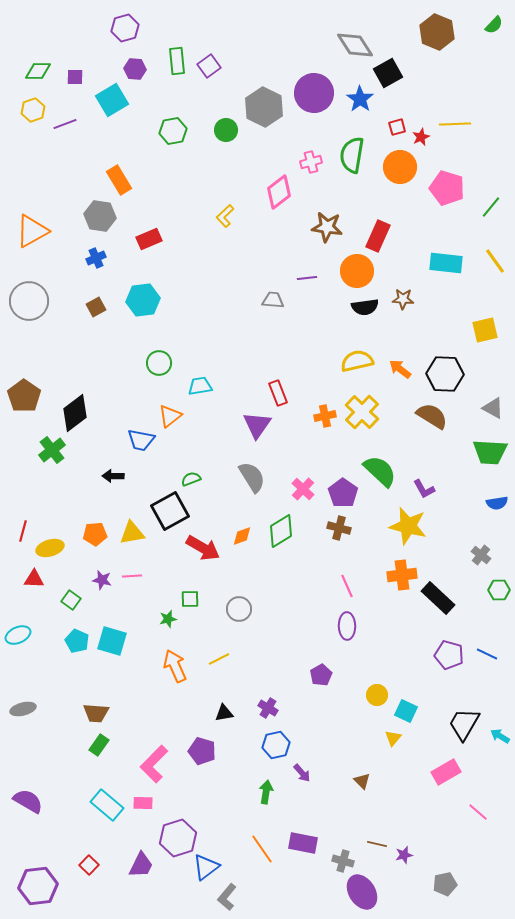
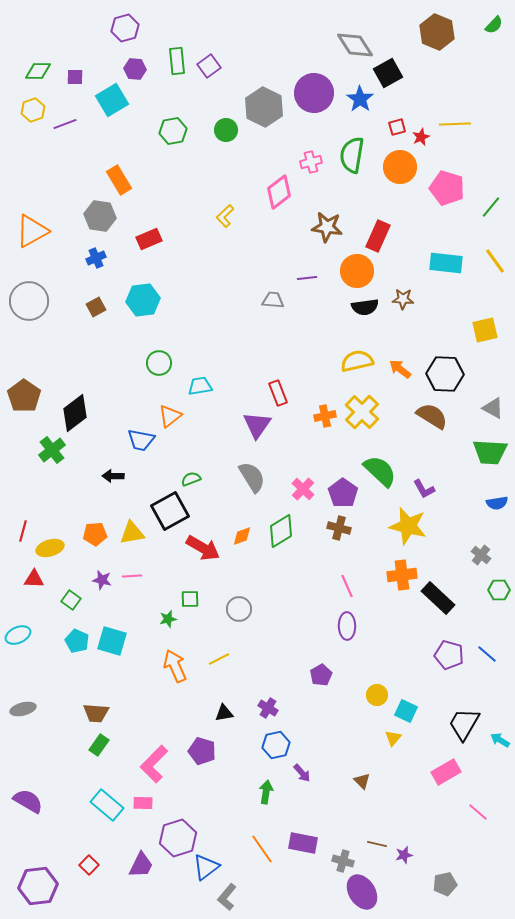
blue line at (487, 654): rotated 15 degrees clockwise
cyan arrow at (500, 736): moved 4 px down
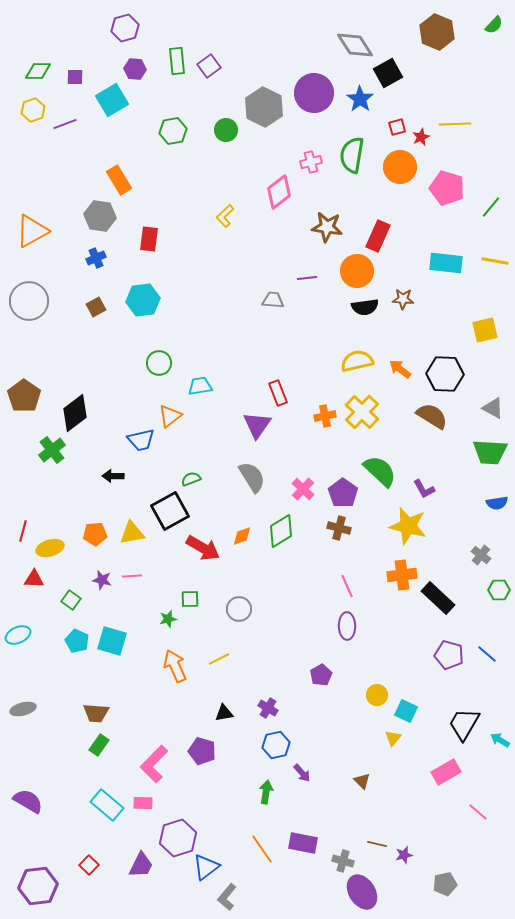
red rectangle at (149, 239): rotated 60 degrees counterclockwise
yellow line at (495, 261): rotated 44 degrees counterclockwise
blue trapezoid at (141, 440): rotated 24 degrees counterclockwise
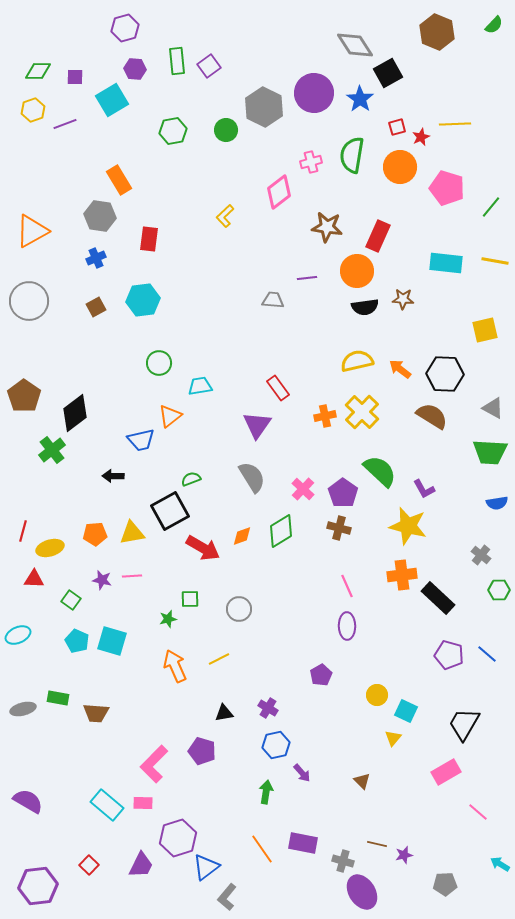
red rectangle at (278, 393): moved 5 px up; rotated 15 degrees counterclockwise
cyan arrow at (500, 740): moved 124 px down
green rectangle at (99, 745): moved 41 px left, 47 px up; rotated 65 degrees clockwise
gray pentagon at (445, 884): rotated 10 degrees clockwise
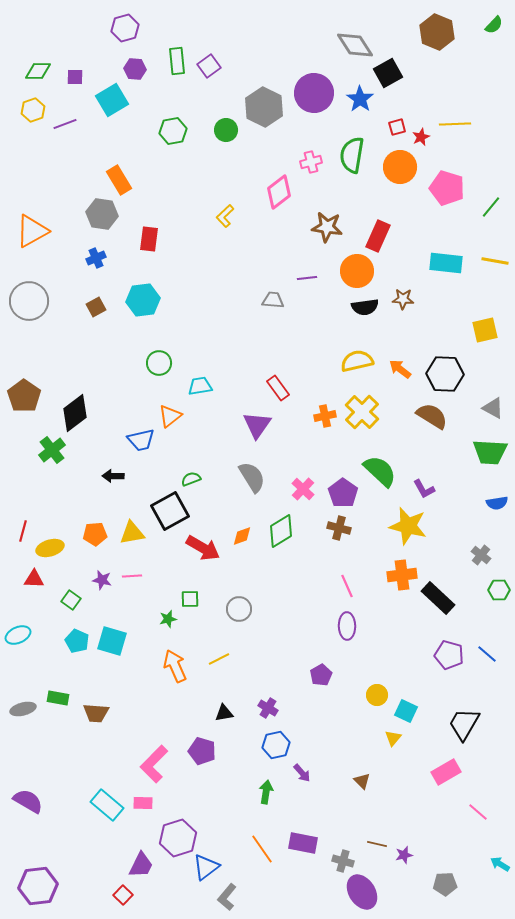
gray hexagon at (100, 216): moved 2 px right, 2 px up
red square at (89, 865): moved 34 px right, 30 px down
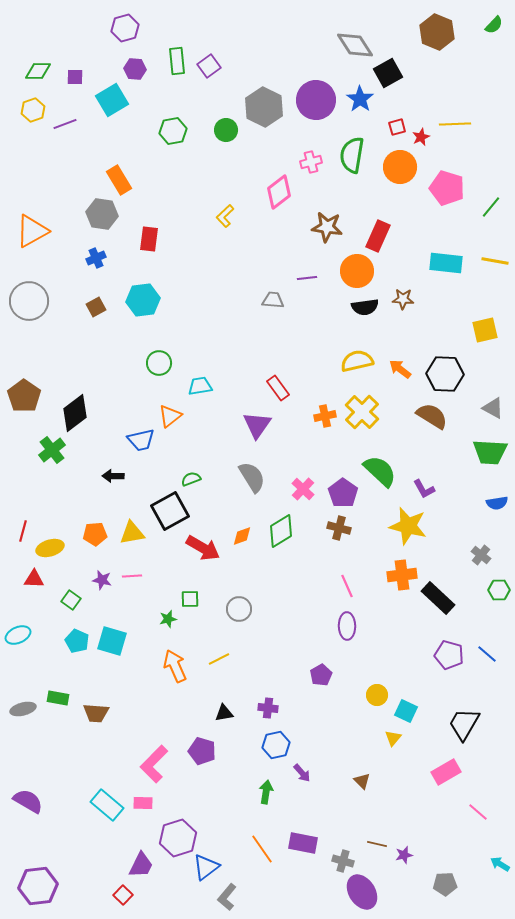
purple circle at (314, 93): moved 2 px right, 7 px down
purple cross at (268, 708): rotated 24 degrees counterclockwise
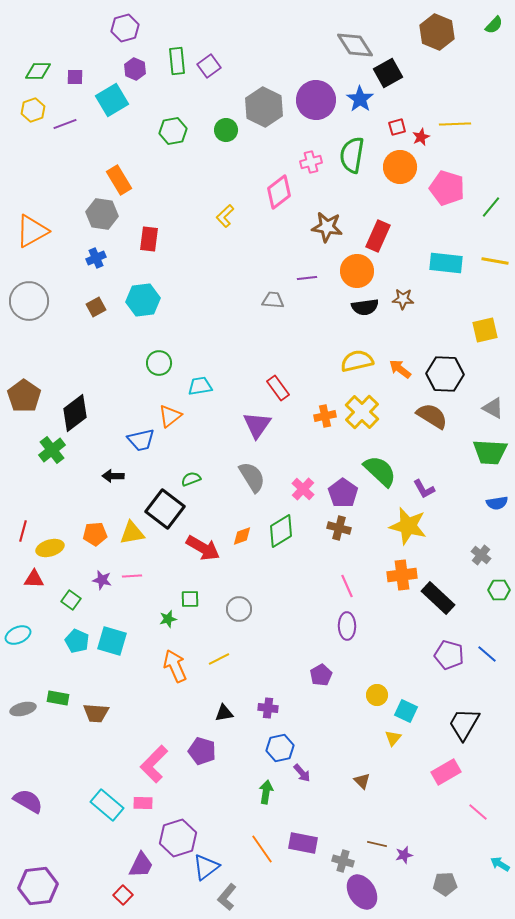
purple hexagon at (135, 69): rotated 20 degrees clockwise
black square at (170, 511): moved 5 px left, 2 px up; rotated 24 degrees counterclockwise
blue hexagon at (276, 745): moved 4 px right, 3 px down
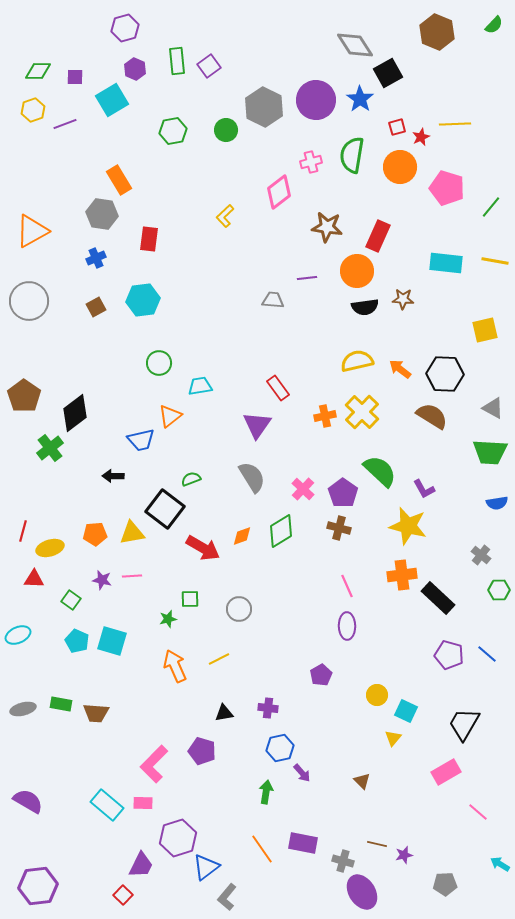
green cross at (52, 450): moved 2 px left, 2 px up
green rectangle at (58, 698): moved 3 px right, 6 px down
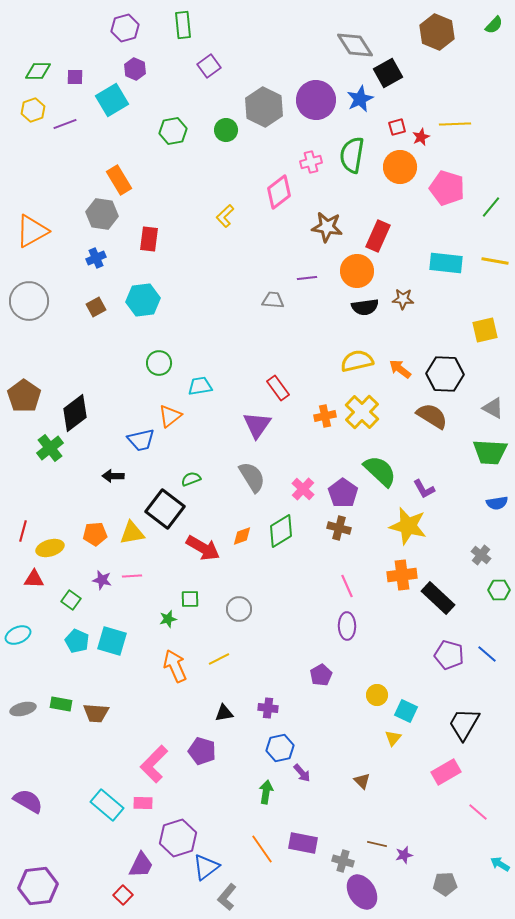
green rectangle at (177, 61): moved 6 px right, 36 px up
blue star at (360, 99): rotated 12 degrees clockwise
